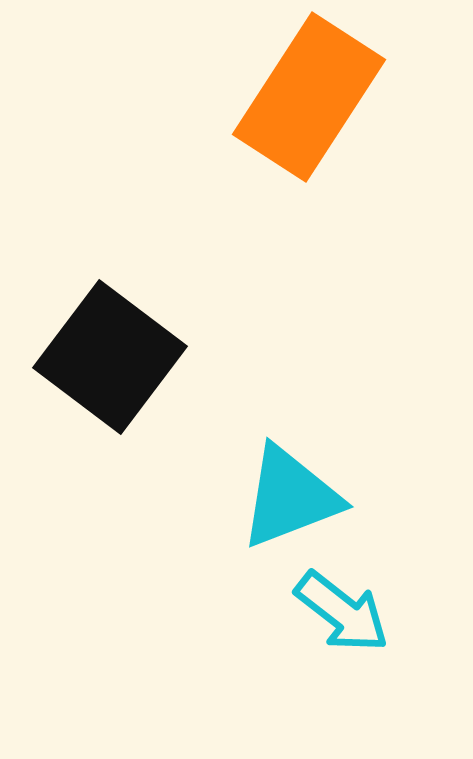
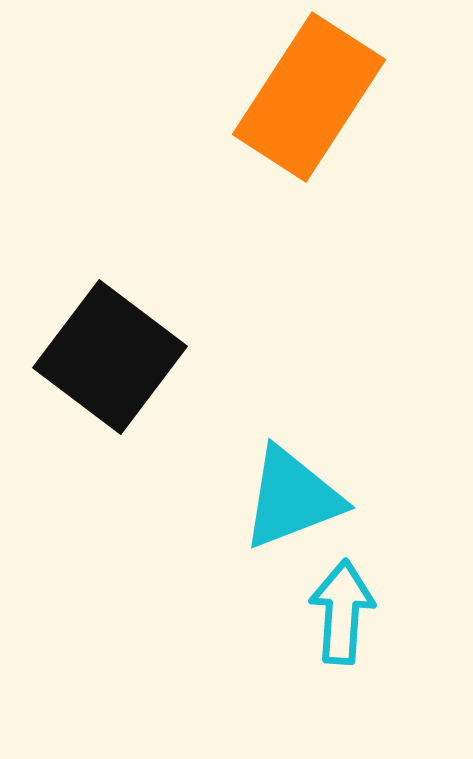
cyan triangle: moved 2 px right, 1 px down
cyan arrow: rotated 124 degrees counterclockwise
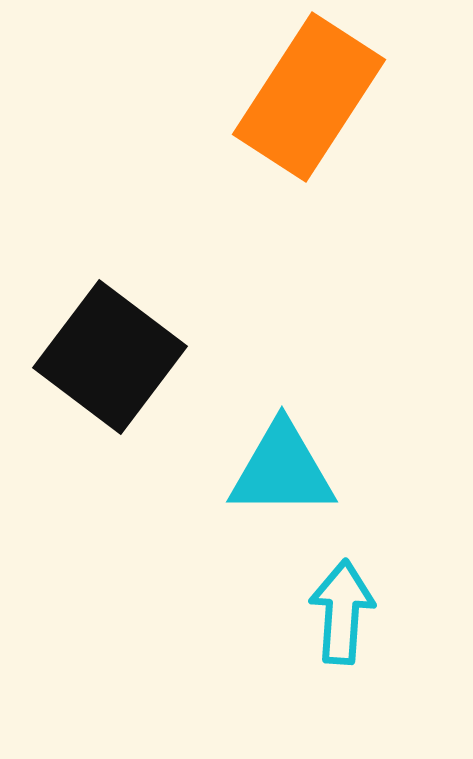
cyan triangle: moved 10 px left, 28 px up; rotated 21 degrees clockwise
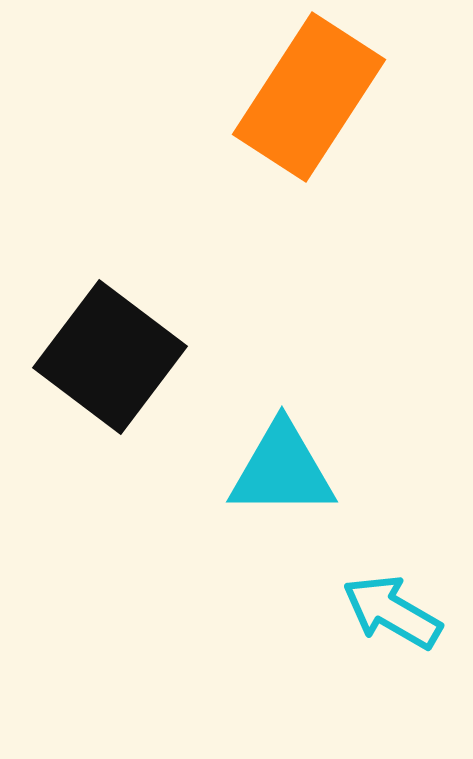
cyan arrow: moved 50 px right; rotated 64 degrees counterclockwise
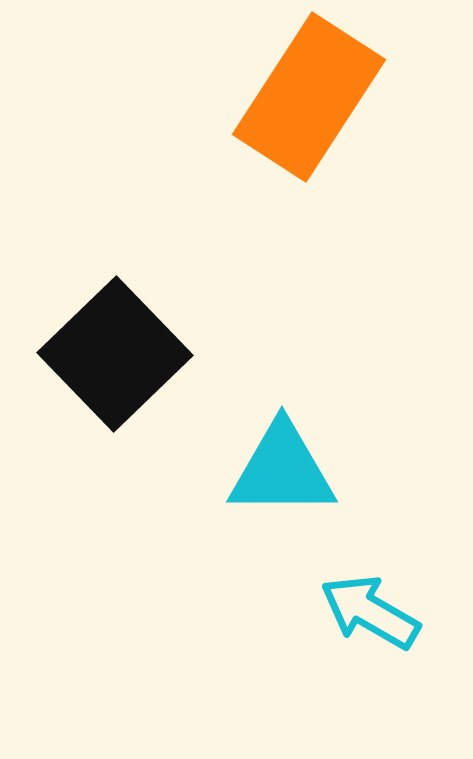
black square: moved 5 px right, 3 px up; rotated 9 degrees clockwise
cyan arrow: moved 22 px left
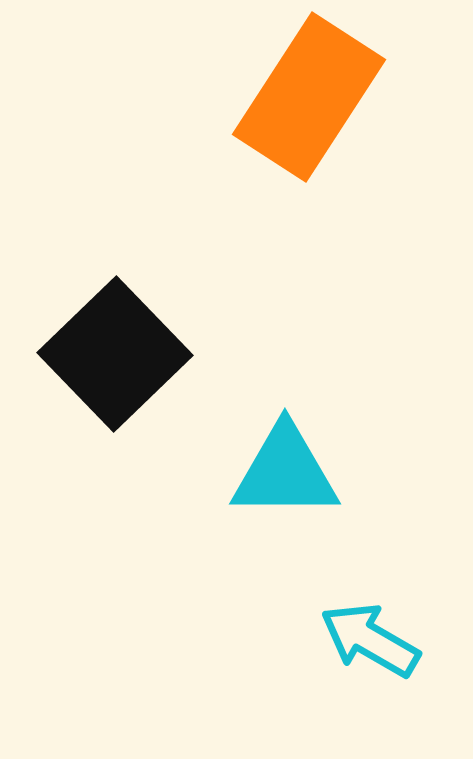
cyan triangle: moved 3 px right, 2 px down
cyan arrow: moved 28 px down
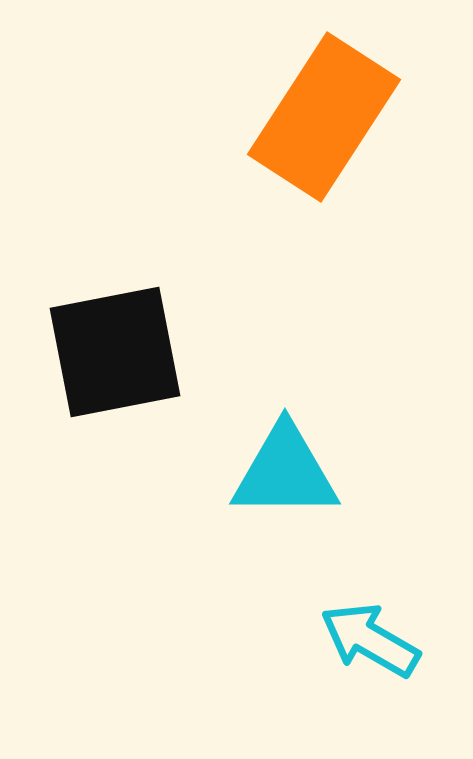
orange rectangle: moved 15 px right, 20 px down
black square: moved 2 px up; rotated 33 degrees clockwise
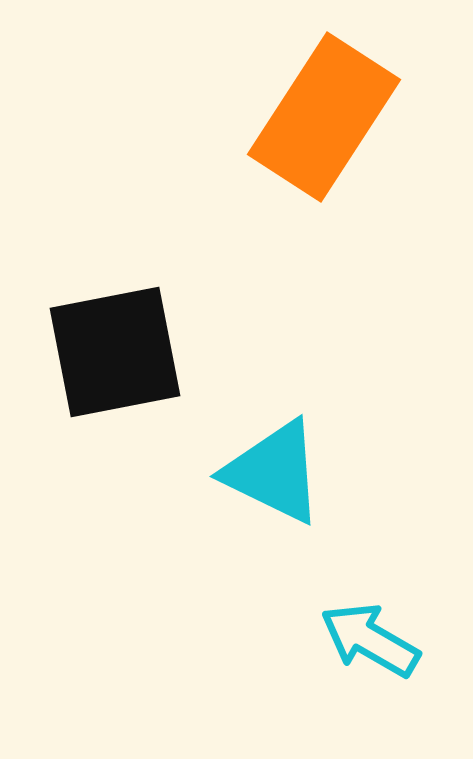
cyan triangle: moved 11 px left; rotated 26 degrees clockwise
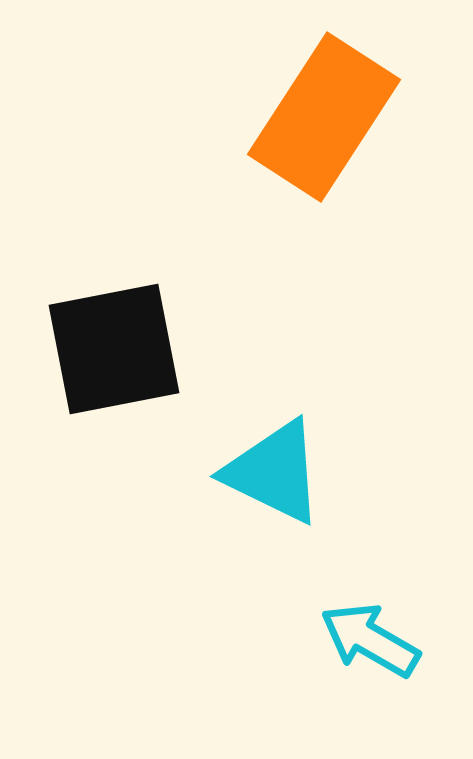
black square: moved 1 px left, 3 px up
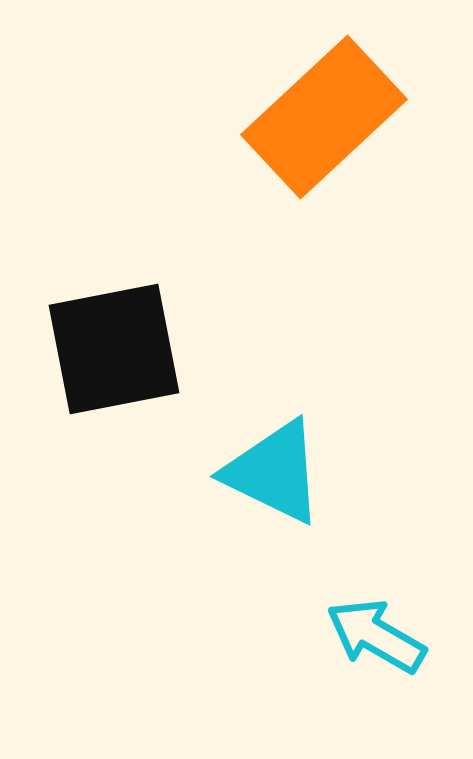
orange rectangle: rotated 14 degrees clockwise
cyan arrow: moved 6 px right, 4 px up
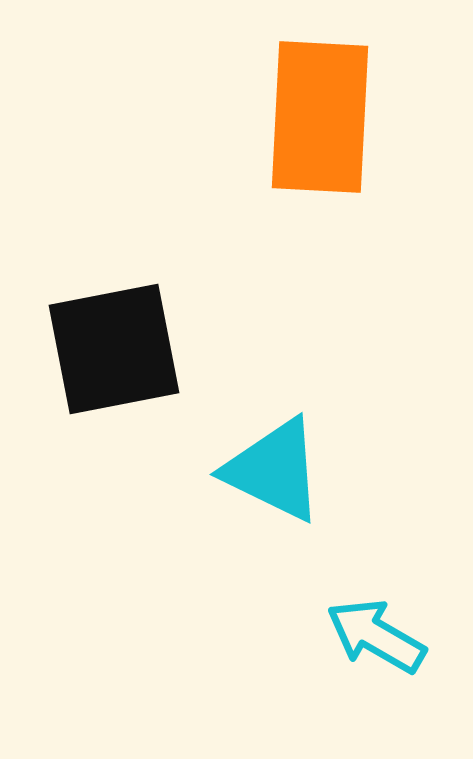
orange rectangle: moved 4 px left; rotated 44 degrees counterclockwise
cyan triangle: moved 2 px up
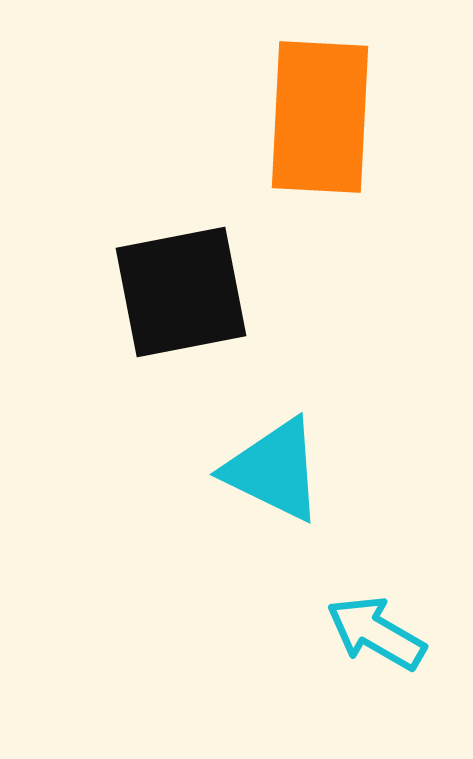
black square: moved 67 px right, 57 px up
cyan arrow: moved 3 px up
